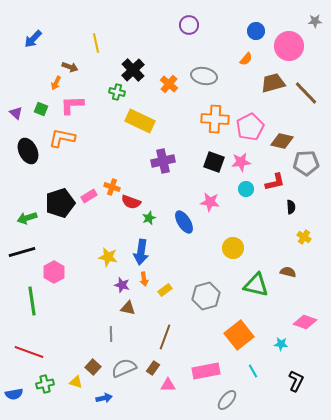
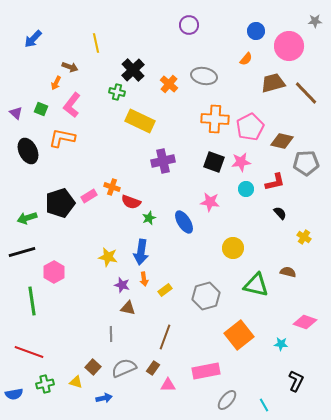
pink L-shape at (72, 105): rotated 50 degrees counterclockwise
black semicircle at (291, 207): moved 11 px left, 6 px down; rotated 40 degrees counterclockwise
cyan line at (253, 371): moved 11 px right, 34 px down
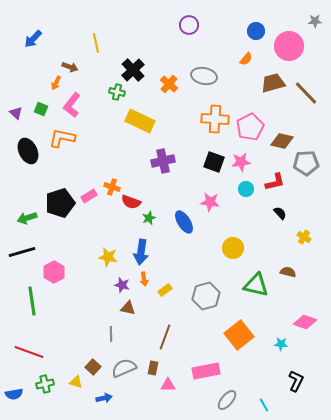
brown rectangle at (153, 368): rotated 24 degrees counterclockwise
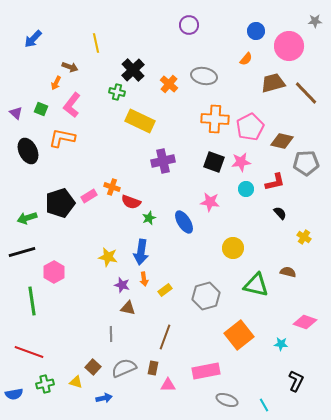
gray ellipse at (227, 400): rotated 70 degrees clockwise
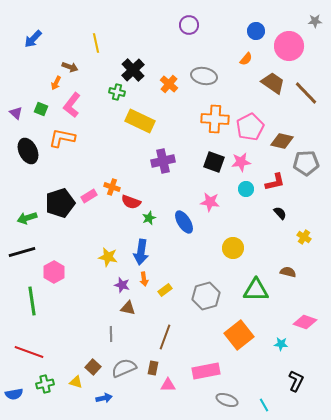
brown trapezoid at (273, 83): rotated 50 degrees clockwise
green triangle at (256, 285): moved 5 px down; rotated 12 degrees counterclockwise
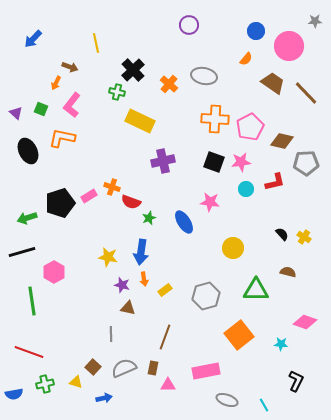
black semicircle at (280, 213): moved 2 px right, 21 px down
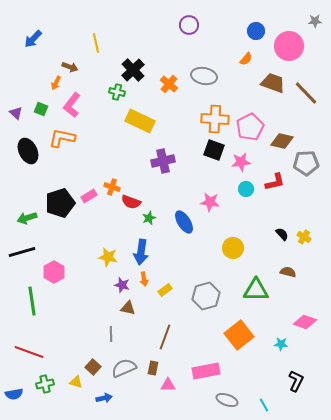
brown trapezoid at (273, 83): rotated 15 degrees counterclockwise
black square at (214, 162): moved 12 px up
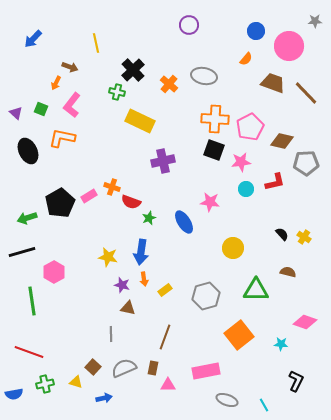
black pentagon at (60, 203): rotated 12 degrees counterclockwise
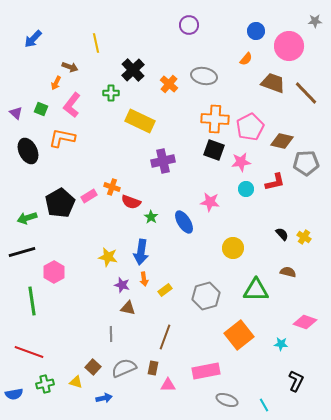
green cross at (117, 92): moved 6 px left, 1 px down; rotated 14 degrees counterclockwise
green star at (149, 218): moved 2 px right, 1 px up; rotated 16 degrees counterclockwise
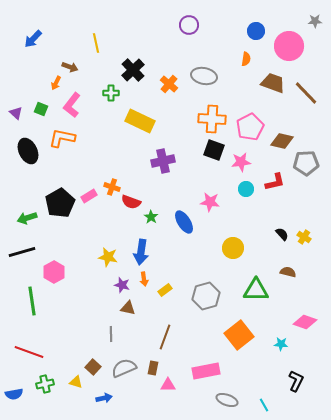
orange semicircle at (246, 59): rotated 32 degrees counterclockwise
orange cross at (215, 119): moved 3 px left
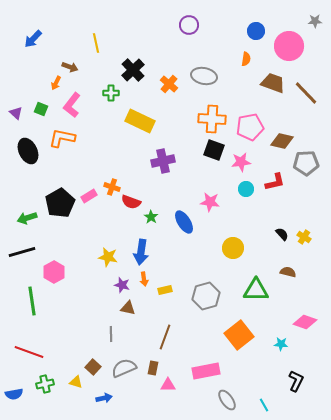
pink pentagon at (250, 127): rotated 16 degrees clockwise
yellow rectangle at (165, 290): rotated 24 degrees clockwise
gray ellipse at (227, 400): rotated 35 degrees clockwise
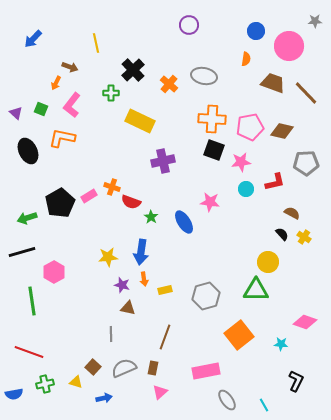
brown diamond at (282, 141): moved 10 px up
yellow circle at (233, 248): moved 35 px right, 14 px down
yellow star at (108, 257): rotated 18 degrees counterclockwise
brown semicircle at (288, 272): moved 4 px right, 59 px up; rotated 14 degrees clockwise
pink triangle at (168, 385): moved 8 px left, 7 px down; rotated 42 degrees counterclockwise
